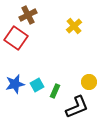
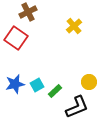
brown cross: moved 3 px up
green rectangle: rotated 24 degrees clockwise
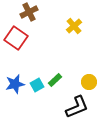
brown cross: moved 1 px right
green rectangle: moved 11 px up
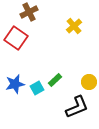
cyan square: moved 3 px down
